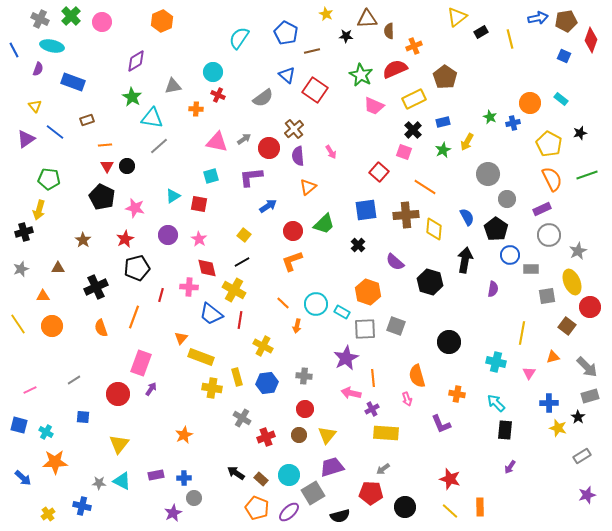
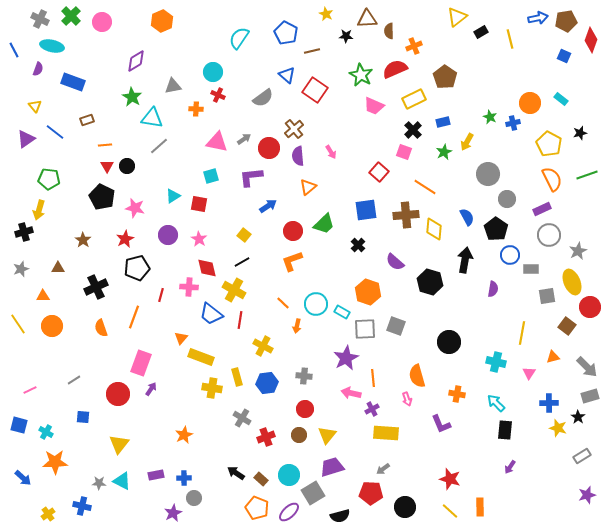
green star at (443, 150): moved 1 px right, 2 px down
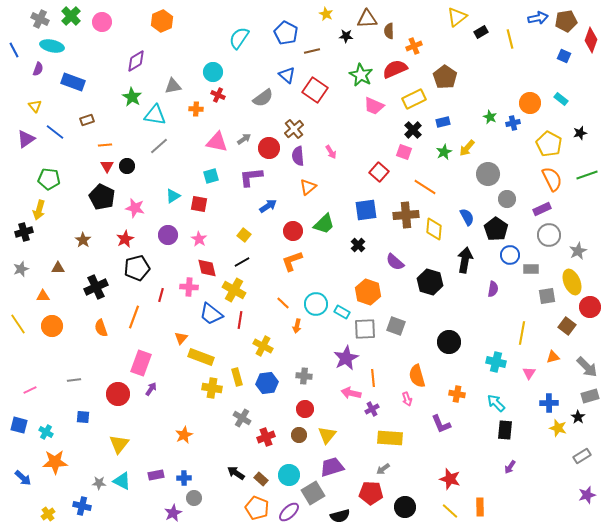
cyan triangle at (152, 118): moved 3 px right, 3 px up
yellow arrow at (467, 142): moved 6 px down; rotated 12 degrees clockwise
gray line at (74, 380): rotated 24 degrees clockwise
yellow rectangle at (386, 433): moved 4 px right, 5 px down
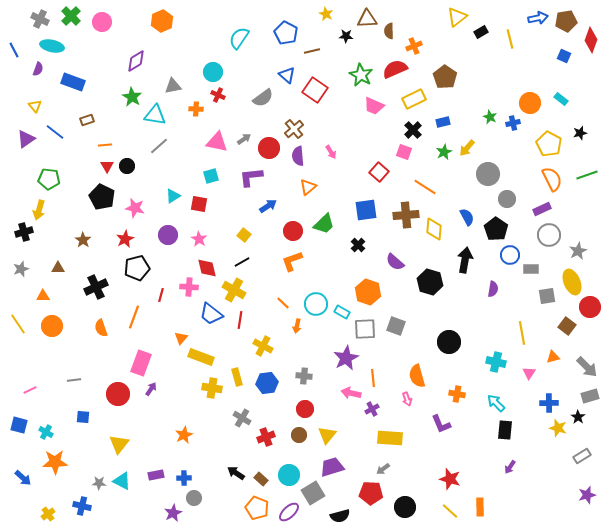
yellow line at (522, 333): rotated 20 degrees counterclockwise
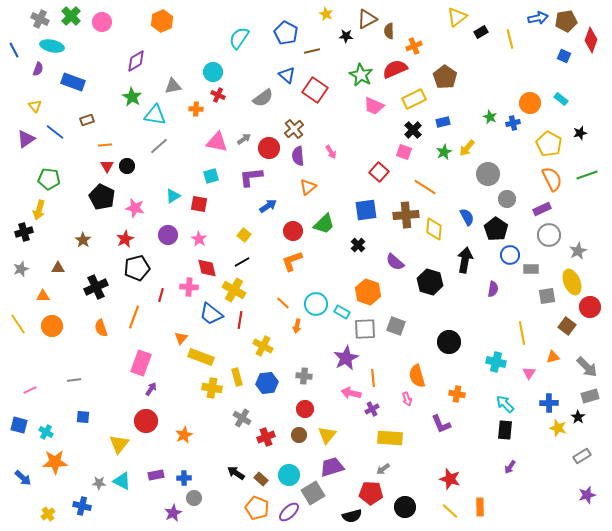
brown triangle at (367, 19): rotated 25 degrees counterclockwise
red circle at (118, 394): moved 28 px right, 27 px down
cyan arrow at (496, 403): moved 9 px right, 1 px down
black semicircle at (340, 516): moved 12 px right
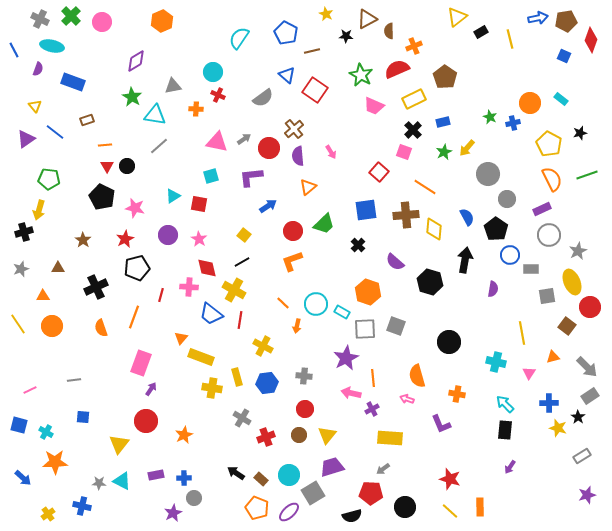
red semicircle at (395, 69): moved 2 px right
gray rectangle at (590, 396): rotated 18 degrees counterclockwise
pink arrow at (407, 399): rotated 128 degrees clockwise
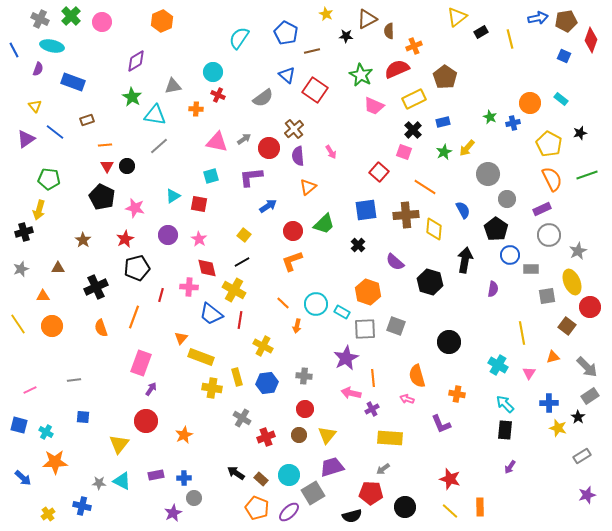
blue semicircle at (467, 217): moved 4 px left, 7 px up
cyan cross at (496, 362): moved 2 px right, 3 px down; rotated 18 degrees clockwise
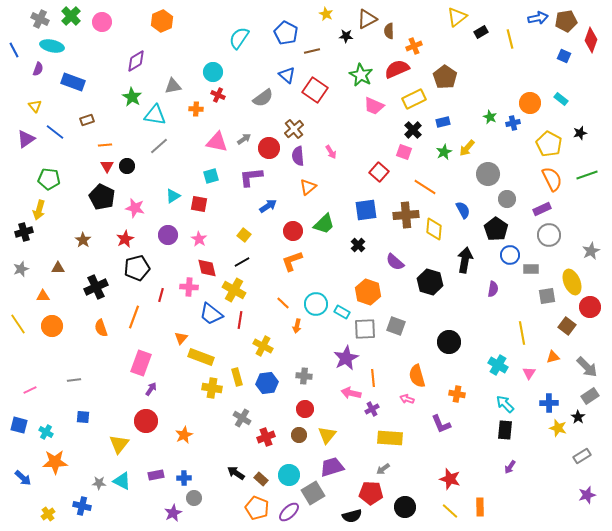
gray star at (578, 251): moved 13 px right
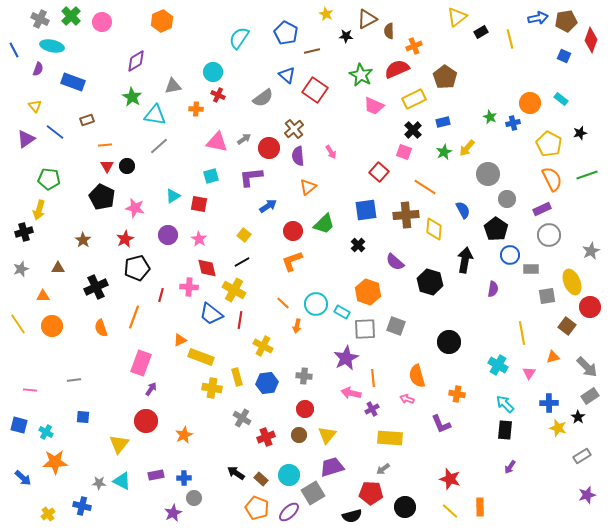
orange triangle at (181, 338): moved 1 px left, 2 px down; rotated 24 degrees clockwise
pink line at (30, 390): rotated 32 degrees clockwise
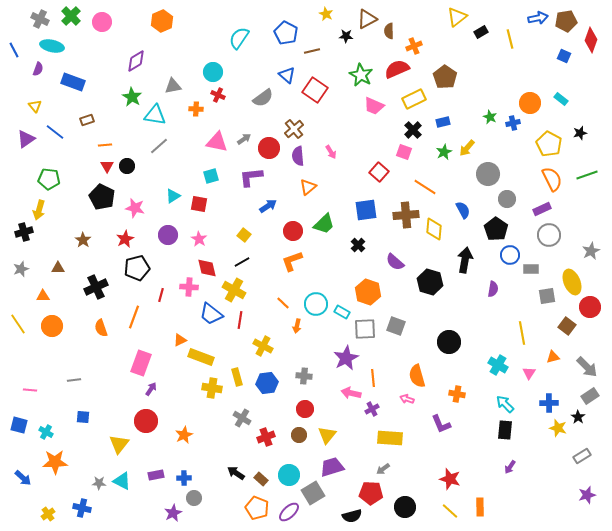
blue cross at (82, 506): moved 2 px down
